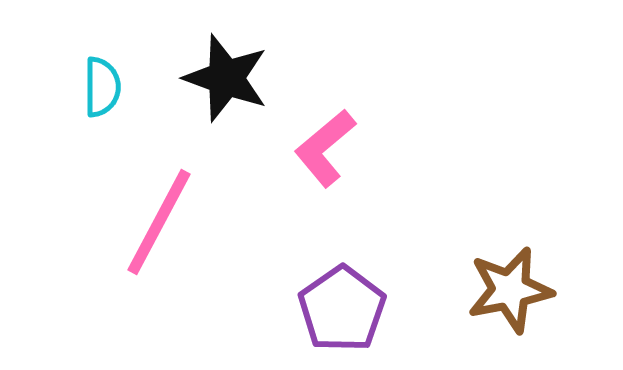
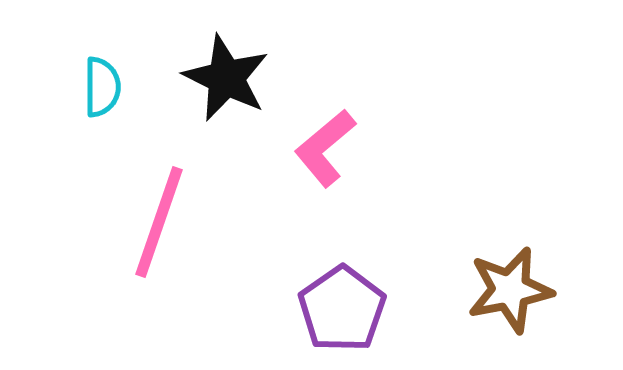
black star: rotated 6 degrees clockwise
pink line: rotated 9 degrees counterclockwise
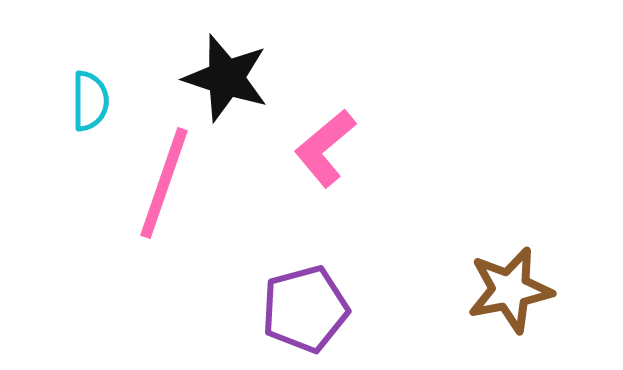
black star: rotated 8 degrees counterclockwise
cyan semicircle: moved 12 px left, 14 px down
pink line: moved 5 px right, 39 px up
purple pentagon: moved 37 px left; rotated 20 degrees clockwise
